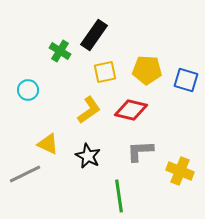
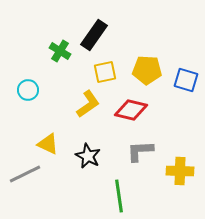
yellow L-shape: moved 1 px left, 6 px up
yellow cross: rotated 20 degrees counterclockwise
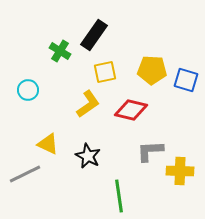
yellow pentagon: moved 5 px right
gray L-shape: moved 10 px right
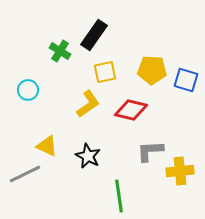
yellow triangle: moved 1 px left, 2 px down
yellow cross: rotated 8 degrees counterclockwise
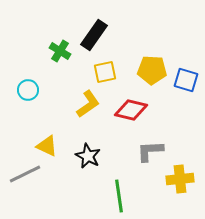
yellow cross: moved 8 px down
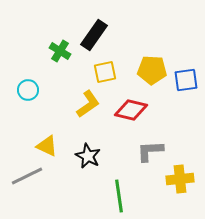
blue square: rotated 25 degrees counterclockwise
gray line: moved 2 px right, 2 px down
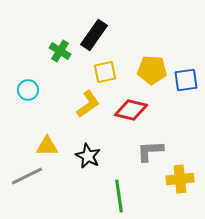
yellow triangle: rotated 25 degrees counterclockwise
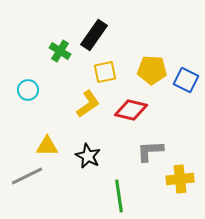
blue square: rotated 35 degrees clockwise
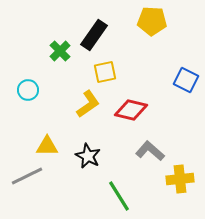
green cross: rotated 15 degrees clockwise
yellow pentagon: moved 49 px up
gray L-shape: rotated 44 degrees clockwise
green line: rotated 24 degrees counterclockwise
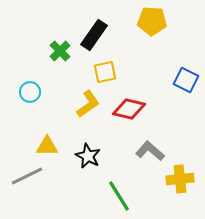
cyan circle: moved 2 px right, 2 px down
red diamond: moved 2 px left, 1 px up
